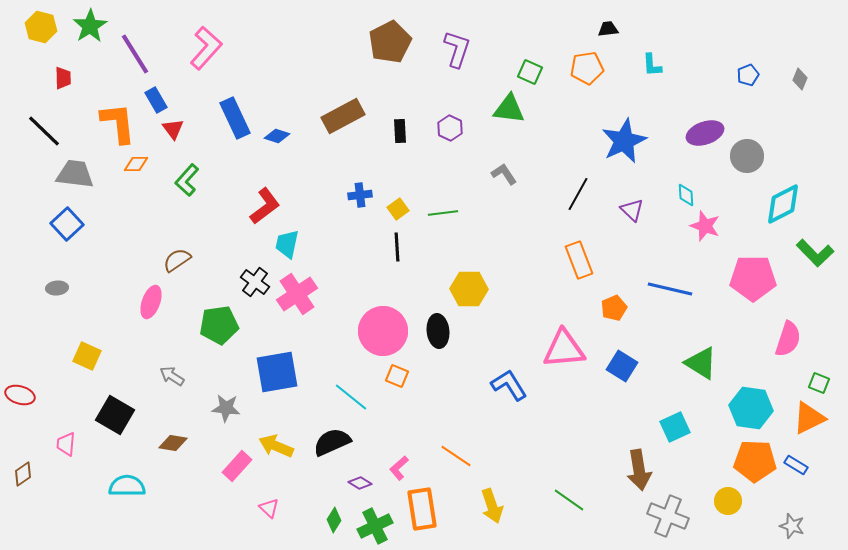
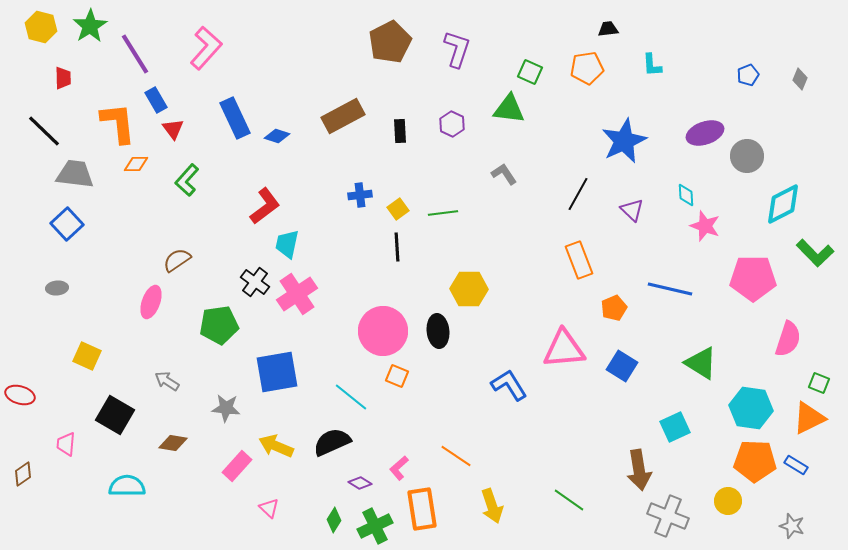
purple hexagon at (450, 128): moved 2 px right, 4 px up
gray arrow at (172, 376): moved 5 px left, 5 px down
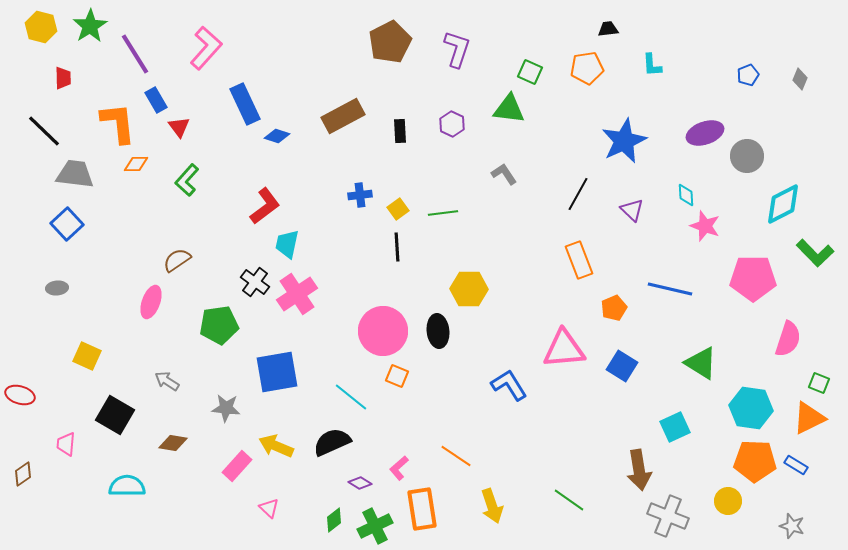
blue rectangle at (235, 118): moved 10 px right, 14 px up
red triangle at (173, 129): moved 6 px right, 2 px up
green diamond at (334, 520): rotated 20 degrees clockwise
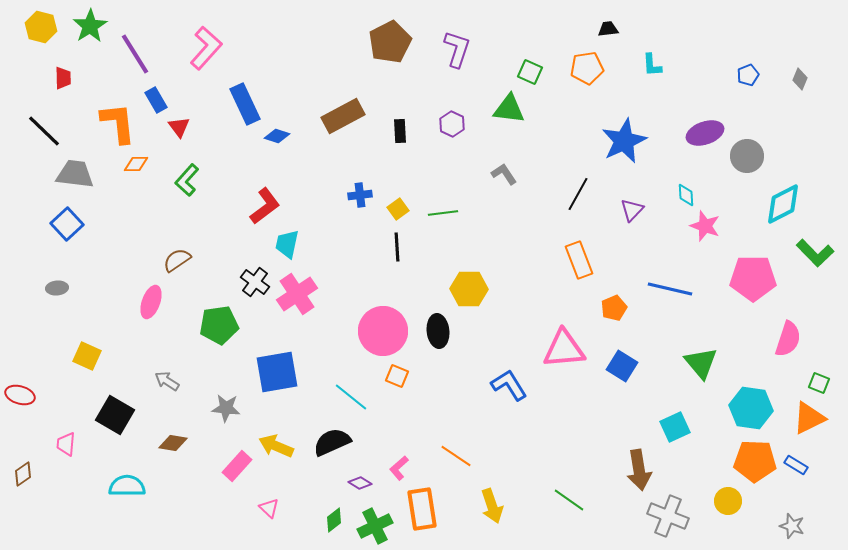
purple triangle at (632, 210): rotated 30 degrees clockwise
green triangle at (701, 363): rotated 18 degrees clockwise
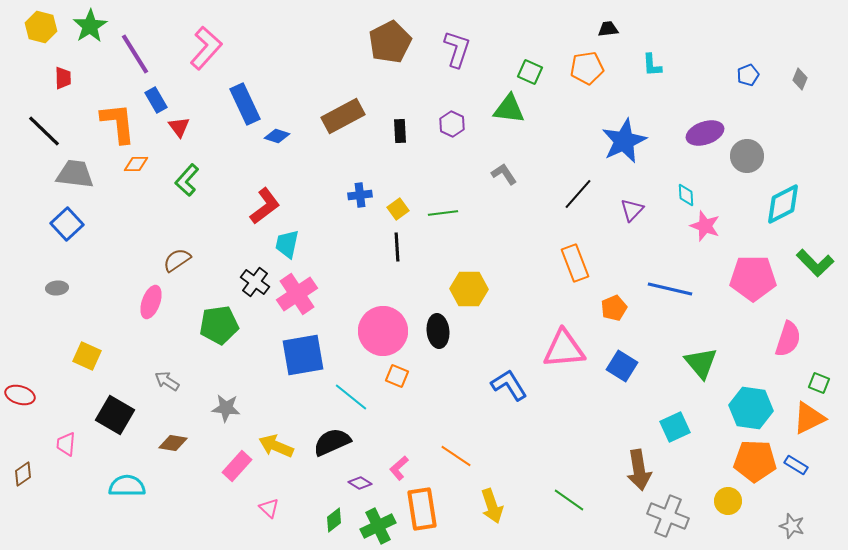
black line at (578, 194): rotated 12 degrees clockwise
green L-shape at (815, 253): moved 10 px down
orange rectangle at (579, 260): moved 4 px left, 3 px down
blue square at (277, 372): moved 26 px right, 17 px up
green cross at (375, 526): moved 3 px right
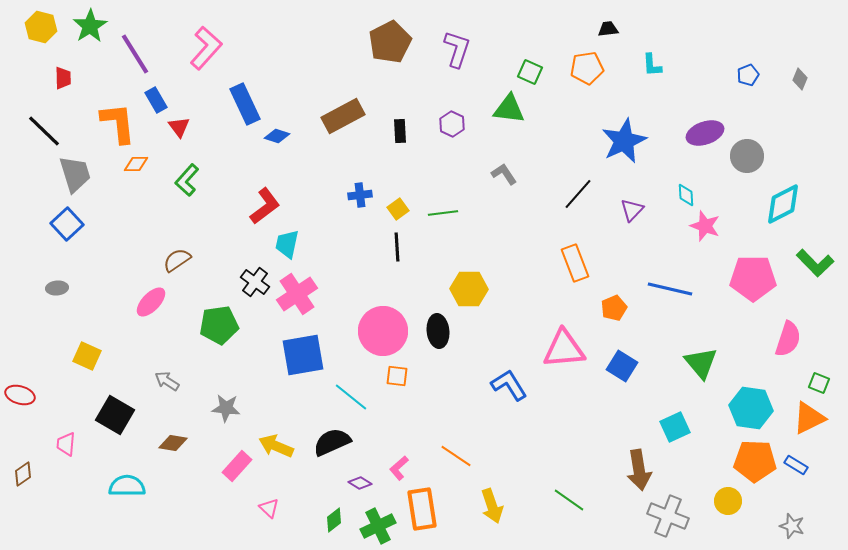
gray trapezoid at (75, 174): rotated 66 degrees clockwise
pink ellipse at (151, 302): rotated 24 degrees clockwise
orange square at (397, 376): rotated 15 degrees counterclockwise
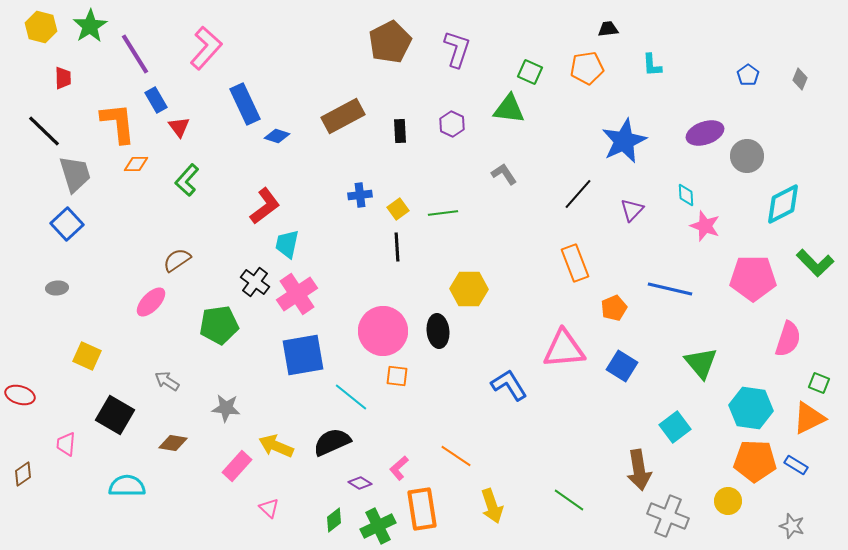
blue pentagon at (748, 75): rotated 15 degrees counterclockwise
cyan square at (675, 427): rotated 12 degrees counterclockwise
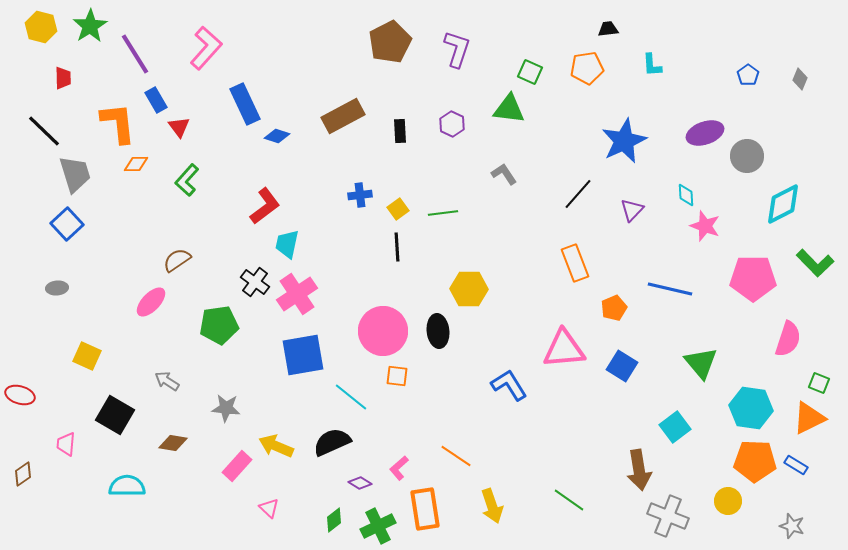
orange rectangle at (422, 509): moved 3 px right
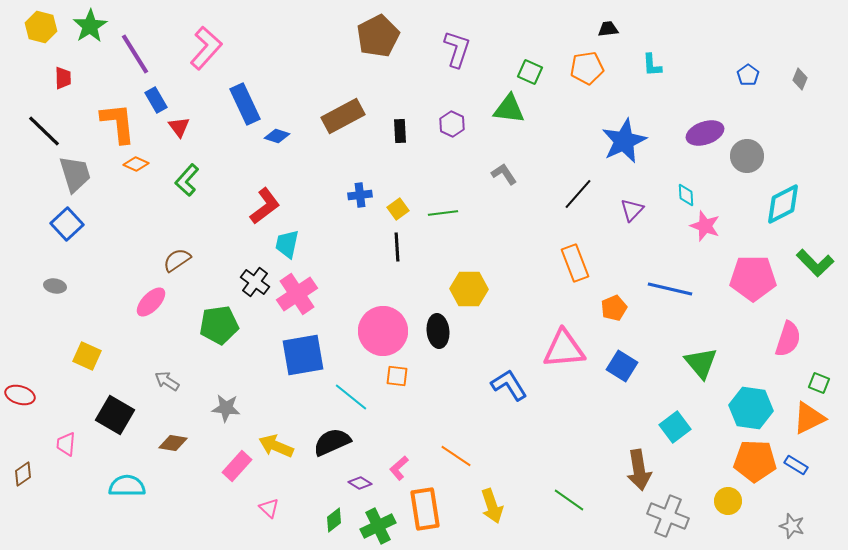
brown pentagon at (390, 42): moved 12 px left, 6 px up
orange diamond at (136, 164): rotated 25 degrees clockwise
gray ellipse at (57, 288): moved 2 px left, 2 px up; rotated 15 degrees clockwise
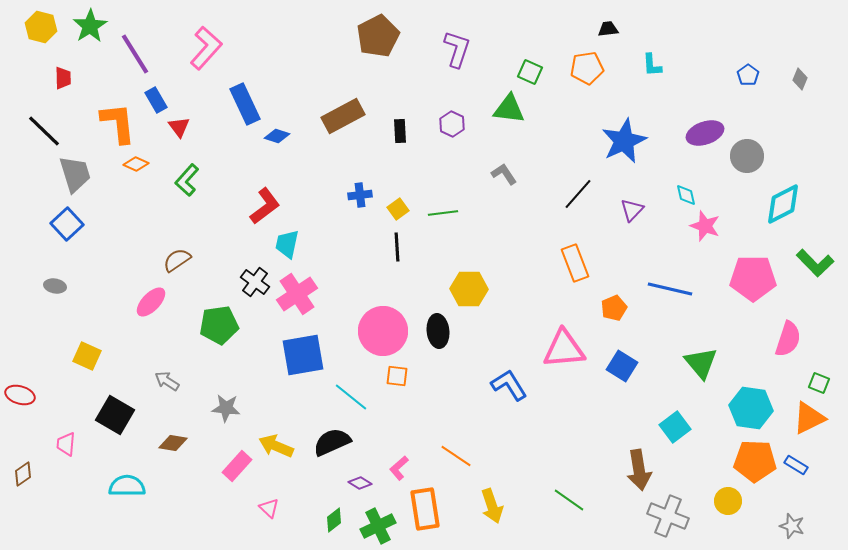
cyan diamond at (686, 195): rotated 10 degrees counterclockwise
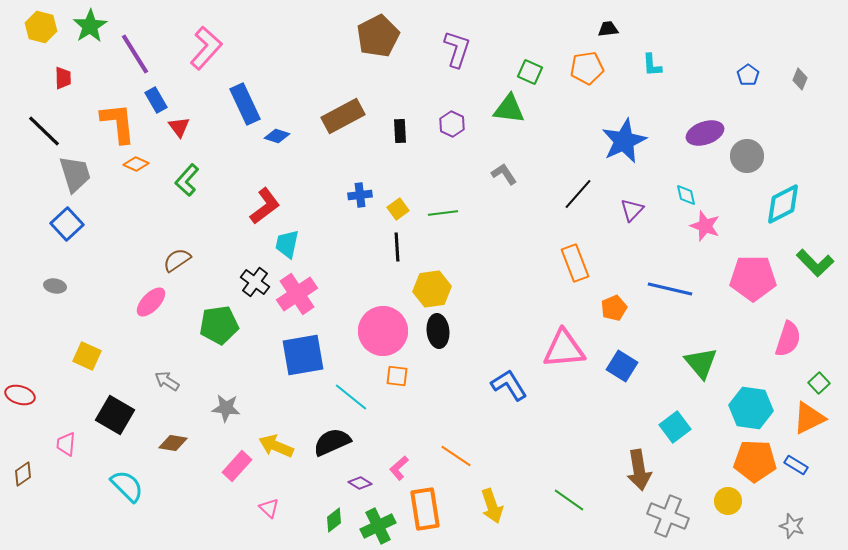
yellow hexagon at (469, 289): moved 37 px left; rotated 9 degrees counterclockwise
green square at (819, 383): rotated 25 degrees clockwise
cyan semicircle at (127, 486): rotated 45 degrees clockwise
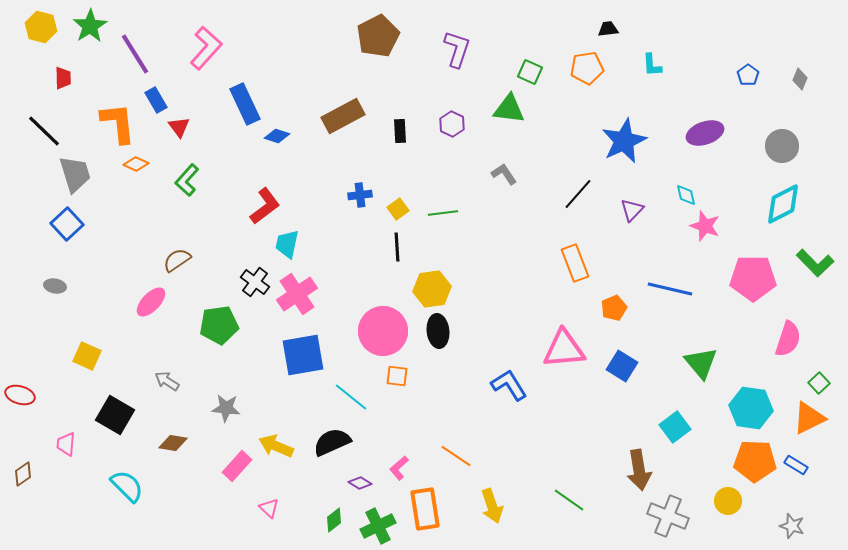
gray circle at (747, 156): moved 35 px right, 10 px up
